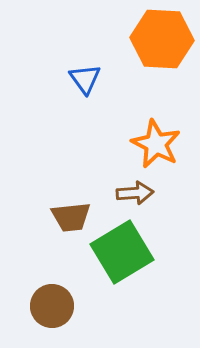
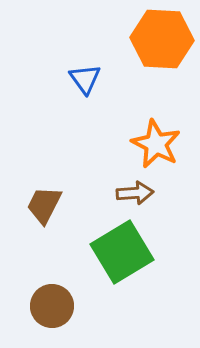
brown trapezoid: moved 27 px left, 12 px up; rotated 123 degrees clockwise
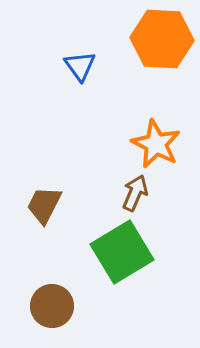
blue triangle: moved 5 px left, 13 px up
brown arrow: rotated 63 degrees counterclockwise
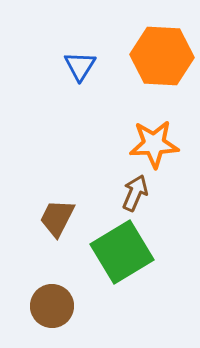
orange hexagon: moved 17 px down
blue triangle: rotated 8 degrees clockwise
orange star: moved 2 px left; rotated 30 degrees counterclockwise
brown trapezoid: moved 13 px right, 13 px down
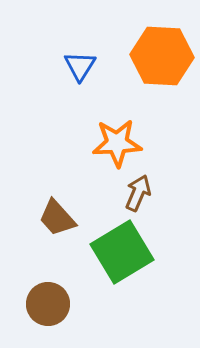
orange star: moved 37 px left, 1 px up
brown arrow: moved 3 px right
brown trapezoid: rotated 69 degrees counterclockwise
brown circle: moved 4 px left, 2 px up
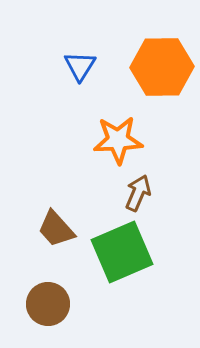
orange hexagon: moved 11 px down; rotated 4 degrees counterclockwise
orange star: moved 1 px right, 3 px up
brown trapezoid: moved 1 px left, 11 px down
green square: rotated 8 degrees clockwise
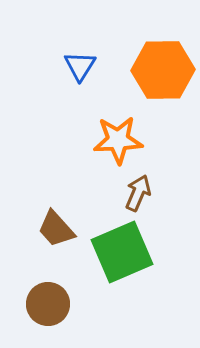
orange hexagon: moved 1 px right, 3 px down
